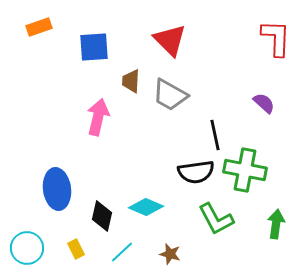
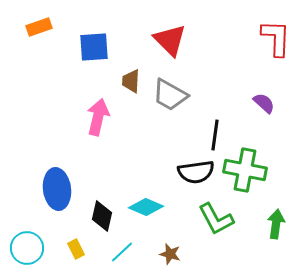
black line: rotated 20 degrees clockwise
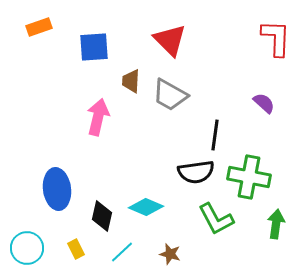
green cross: moved 4 px right, 7 px down
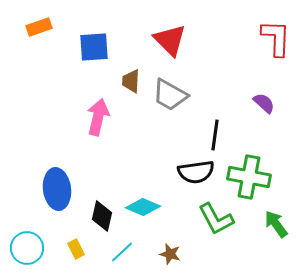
cyan diamond: moved 3 px left
green arrow: rotated 44 degrees counterclockwise
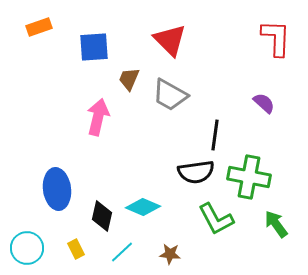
brown trapezoid: moved 2 px left, 2 px up; rotated 20 degrees clockwise
brown star: rotated 10 degrees counterclockwise
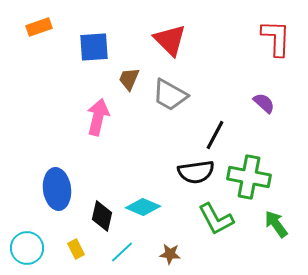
black line: rotated 20 degrees clockwise
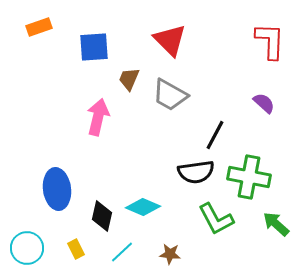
red L-shape: moved 6 px left, 3 px down
green arrow: rotated 12 degrees counterclockwise
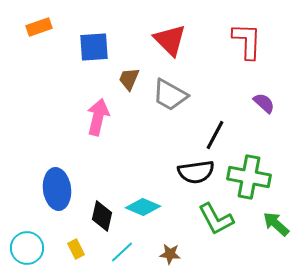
red L-shape: moved 23 px left
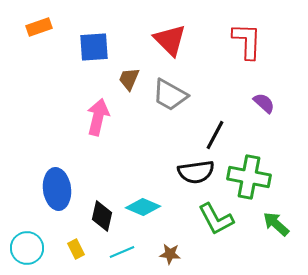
cyan line: rotated 20 degrees clockwise
